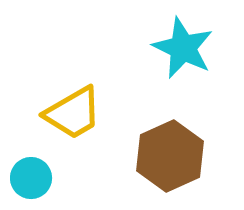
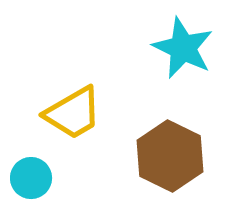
brown hexagon: rotated 10 degrees counterclockwise
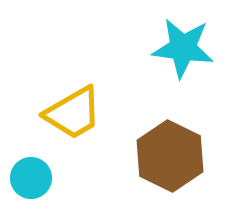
cyan star: rotated 18 degrees counterclockwise
